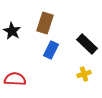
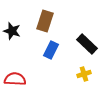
brown rectangle: moved 2 px up
black star: rotated 12 degrees counterclockwise
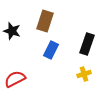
black rectangle: rotated 65 degrees clockwise
red semicircle: rotated 30 degrees counterclockwise
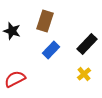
black rectangle: rotated 25 degrees clockwise
blue rectangle: rotated 18 degrees clockwise
yellow cross: rotated 24 degrees counterclockwise
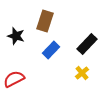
black star: moved 4 px right, 5 px down
yellow cross: moved 2 px left, 1 px up
red semicircle: moved 1 px left
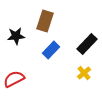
black star: rotated 24 degrees counterclockwise
yellow cross: moved 2 px right
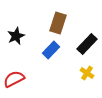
brown rectangle: moved 13 px right, 2 px down
black star: rotated 18 degrees counterclockwise
yellow cross: moved 3 px right; rotated 16 degrees counterclockwise
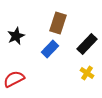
blue rectangle: moved 1 px left, 1 px up
